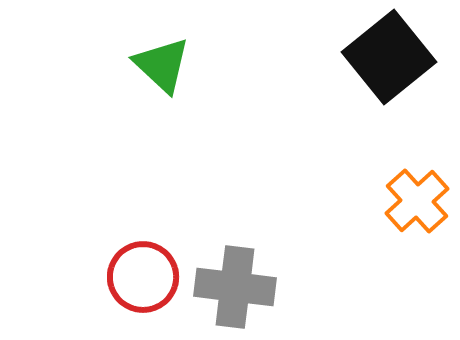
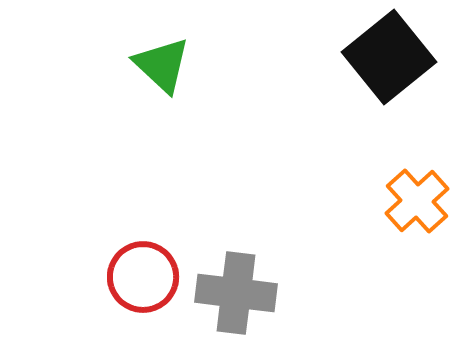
gray cross: moved 1 px right, 6 px down
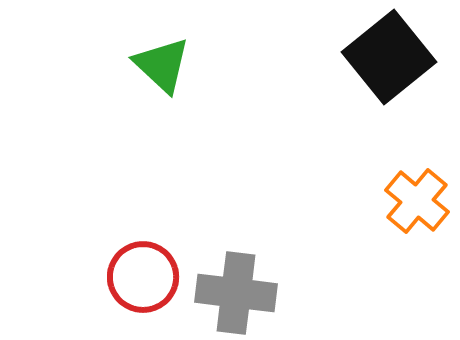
orange cross: rotated 8 degrees counterclockwise
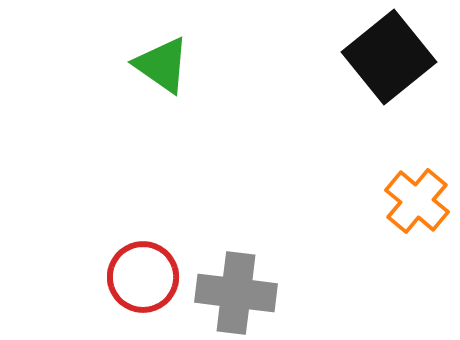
green triangle: rotated 8 degrees counterclockwise
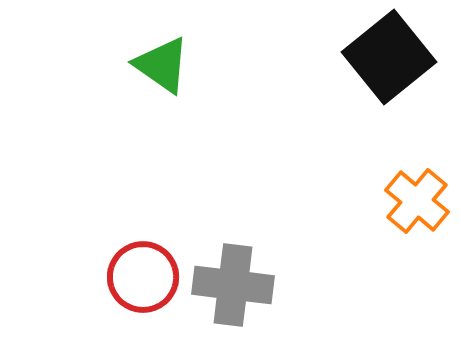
gray cross: moved 3 px left, 8 px up
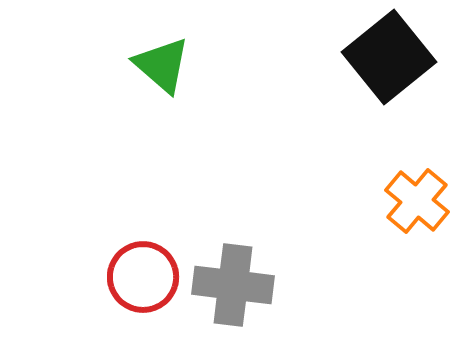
green triangle: rotated 6 degrees clockwise
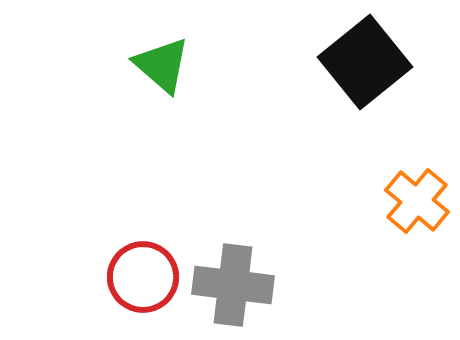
black square: moved 24 px left, 5 px down
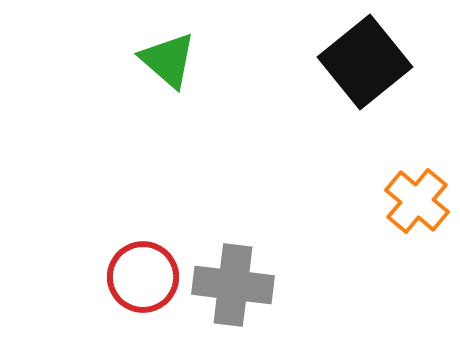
green triangle: moved 6 px right, 5 px up
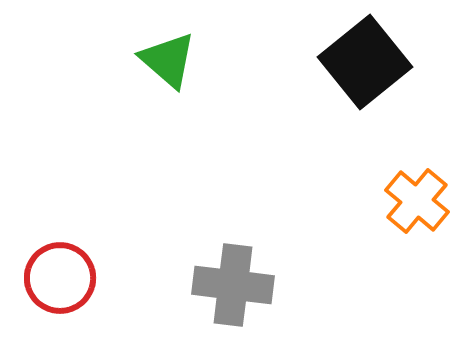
red circle: moved 83 px left, 1 px down
